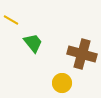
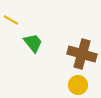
yellow circle: moved 16 px right, 2 px down
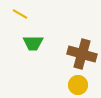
yellow line: moved 9 px right, 6 px up
green trapezoid: rotated 130 degrees clockwise
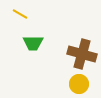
yellow circle: moved 1 px right, 1 px up
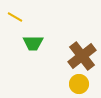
yellow line: moved 5 px left, 3 px down
brown cross: moved 2 px down; rotated 36 degrees clockwise
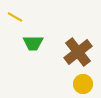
brown cross: moved 4 px left, 4 px up
yellow circle: moved 4 px right
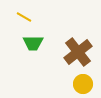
yellow line: moved 9 px right
